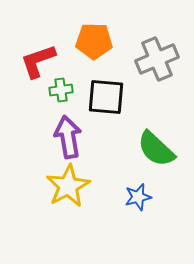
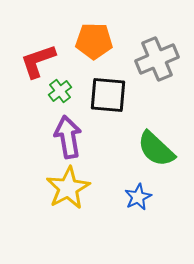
green cross: moved 1 px left, 1 px down; rotated 30 degrees counterclockwise
black square: moved 2 px right, 2 px up
yellow star: moved 2 px down
blue star: rotated 12 degrees counterclockwise
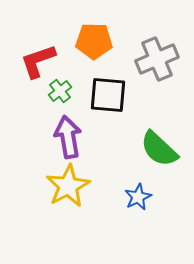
green semicircle: moved 3 px right
yellow star: moved 2 px up
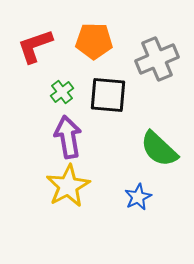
red L-shape: moved 3 px left, 15 px up
green cross: moved 2 px right, 1 px down
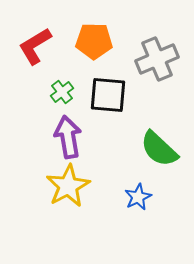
red L-shape: rotated 12 degrees counterclockwise
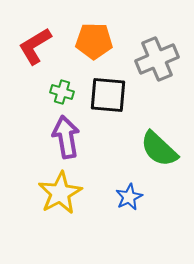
green cross: rotated 35 degrees counterclockwise
purple arrow: moved 2 px left
yellow star: moved 8 px left, 7 px down
blue star: moved 9 px left
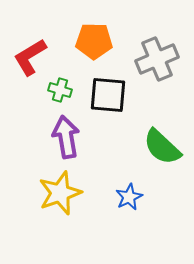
red L-shape: moved 5 px left, 11 px down
green cross: moved 2 px left, 2 px up
green semicircle: moved 3 px right, 2 px up
yellow star: rotated 9 degrees clockwise
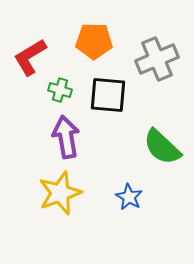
blue star: rotated 16 degrees counterclockwise
